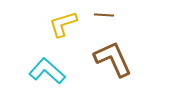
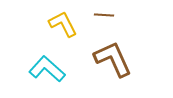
yellow L-shape: rotated 80 degrees clockwise
cyan L-shape: moved 2 px up
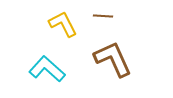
brown line: moved 1 px left, 1 px down
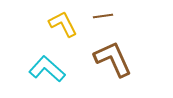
brown line: rotated 12 degrees counterclockwise
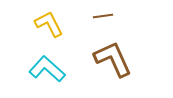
yellow L-shape: moved 14 px left
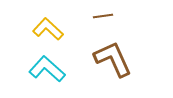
yellow L-shape: moved 1 px left, 5 px down; rotated 20 degrees counterclockwise
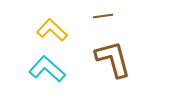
yellow L-shape: moved 4 px right, 1 px down
brown L-shape: rotated 9 degrees clockwise
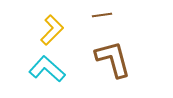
brown line: moved 1 px left, 1 px up
yellow L-shape: rotated 92 degrees clockwise
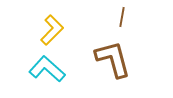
brown line: moved 20 px right, 2 px down; rotated 72 degrees counterclockwise
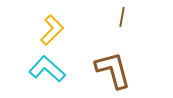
brown L-shape: moved 11 px down
